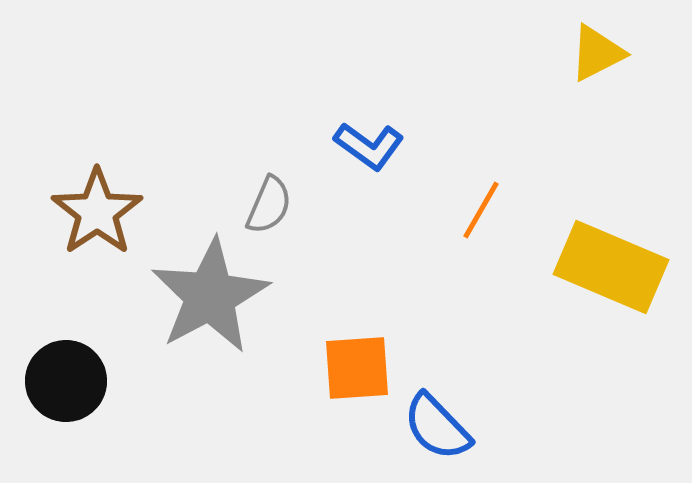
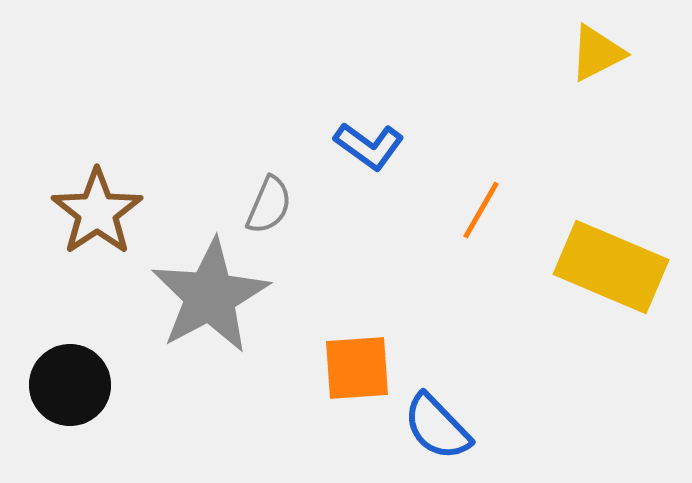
black circle: moved 4 px right, 4 px down
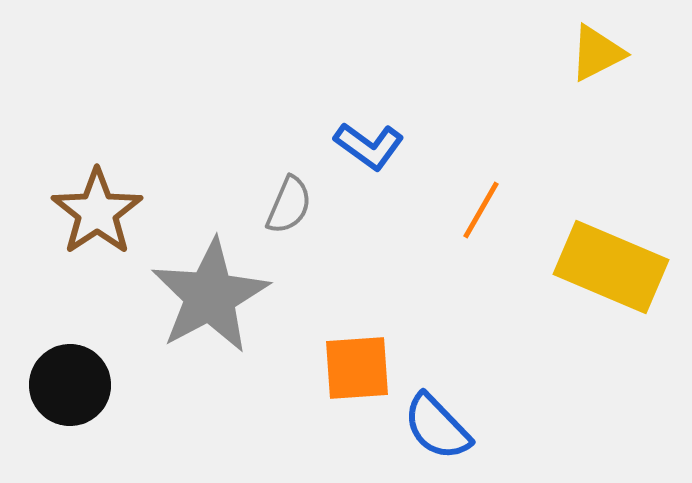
gray semicircle: moved 20 px right
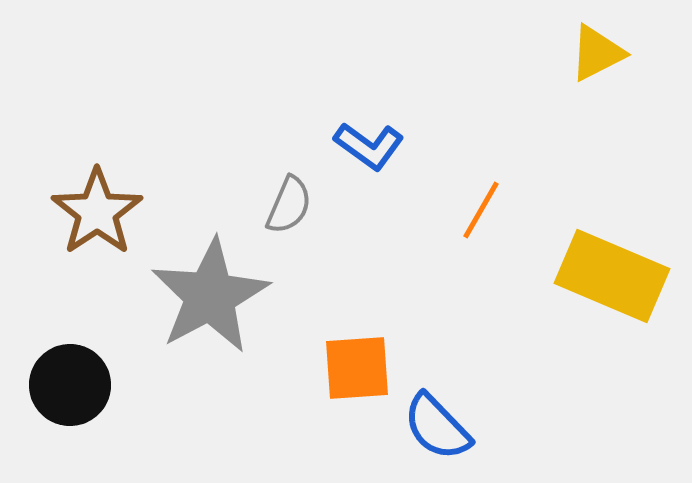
yellow rectangle: moved 1 px right, 9 px down
